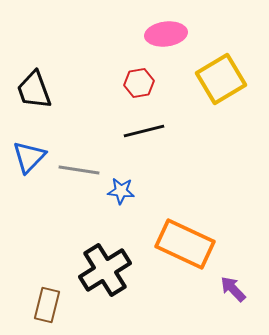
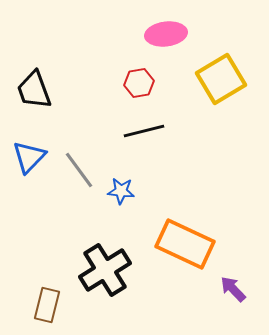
gray line: rotated 45 degrees clockwise
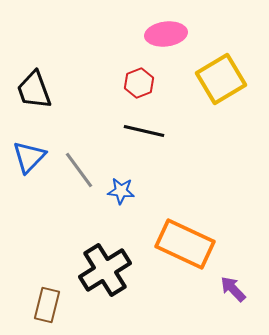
red hexagon: rotated 12 degrees counterclockwise
black line: rotated 27 degrees clockwise
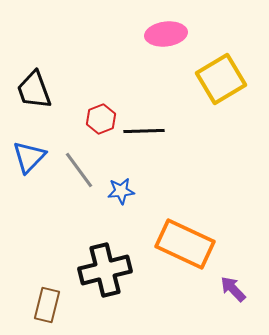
red hexagon: moved 38 px left, 36 px down
black line: rotated 15 degrees counterclockwise
blue star: rotated 12 degrees counterclockwise
black cross: rotated 18 degrees clockwise
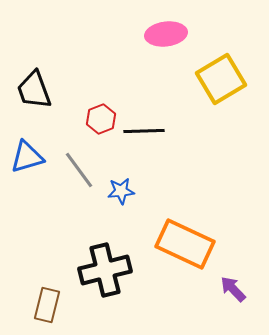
blue triangle: moved 2 px left; rotated 30 degrees clockwise
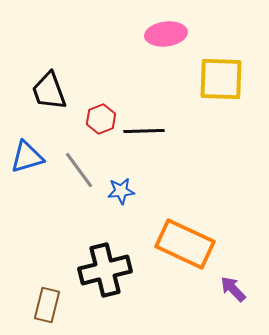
yellow square: rotated 33 degrees clockwise
black trapezoid: moved 15 px right, 1 px down
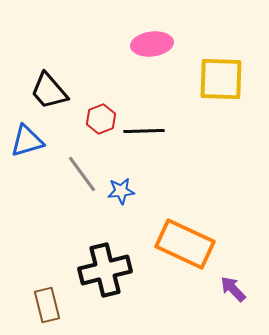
pink ellipse: moved 14 px left, 10 px down
black trapezoid: rotated 21 degrees counterclockwise
blue triangle: moved 16 px up
gray line: moved 3 px right, 4 px down
brown rectangle: rotated 28 degrees counterclockwise
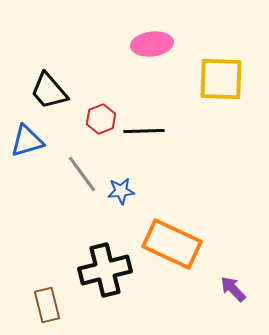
orange rectangle: moved 13 px left
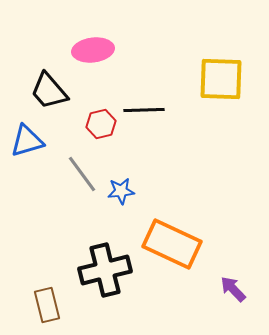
pink ellipse: moved 59 px left, 6 px down
red hexagon: moved 5 px down; rotated 8 degrees clockwise
black line: moved 21 px up
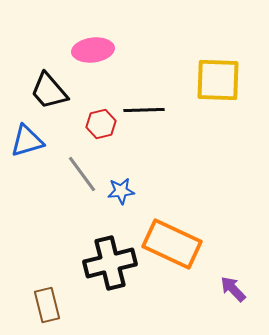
yellow square: moved 3 px left, 1 px down
black cross: moved 5 px right, 7 px up
